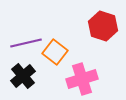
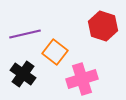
purple line: moved 1 px left, 9 px up
black cross: moved 2 px up; rotated 15 degrees counterclockwise
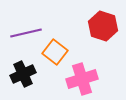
purple line: moved 1 px right, 1 px up
black cross: rotated 30 degrees clockwise
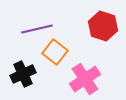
purple line: moved 11 px right, 4 px up
pink cross: moved 3 px right; rotated 16 degrees counterclockwise
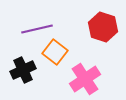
red hexagon: moved 1 px down
black cross: moved 4 px up
